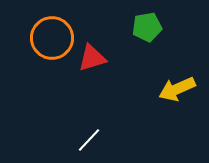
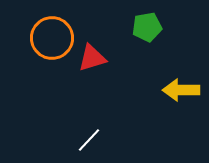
yellow arrow: moved 4 px right, 1 px down; rotated 24 degrees clockwise
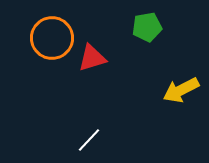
yellow arrow: rotated 27 degrees counterclockwise
